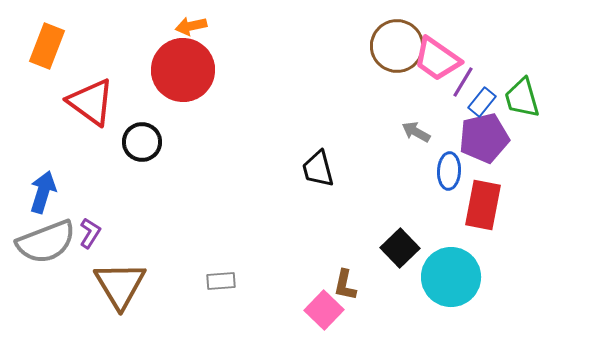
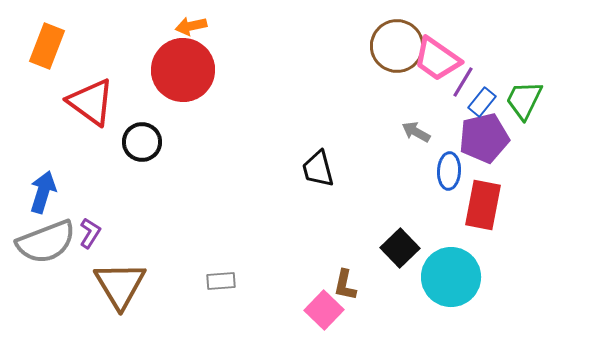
green trapezoid: moved 2 px right, 2 px down; rotated 42 degrees clockwise
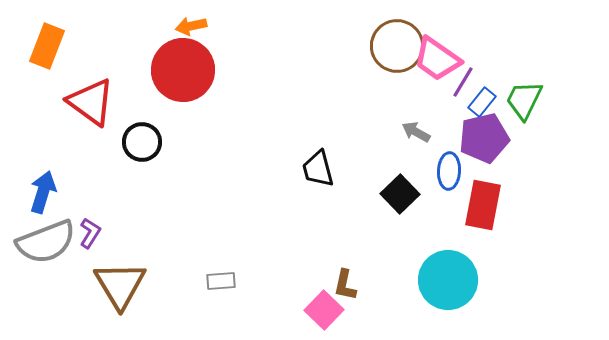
black square: moved 54 px up
cyan circle: moved 3 px left, 3 px down
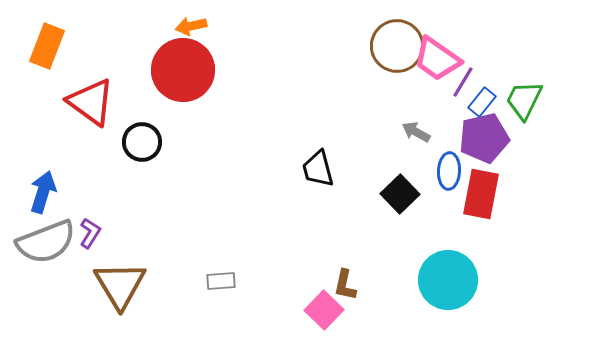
red rectangle: moved 2 px left, 11 px up
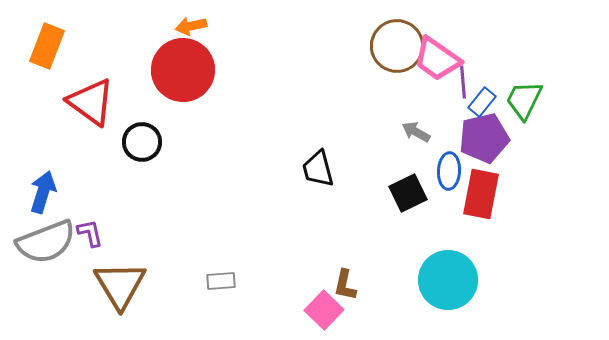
purple line: rotated 36 degrees counterclockwise
black square: moved 8 px right, 1 px up; rotated 18 degrees clockwise
purple L-shape: rotated 44 degrees counterclockwise
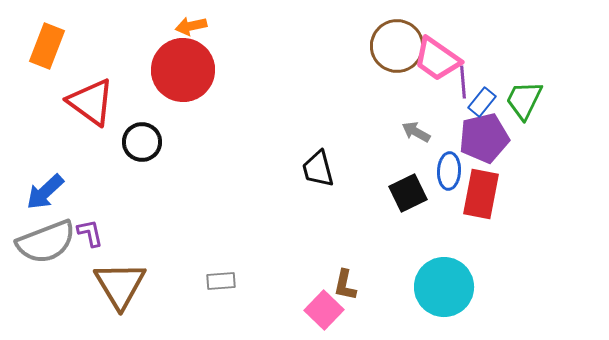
blue arrow: moved 2 px right; rotated 150 degrees counterclockwise
cyan circle: moved 4 px left, 7 px down
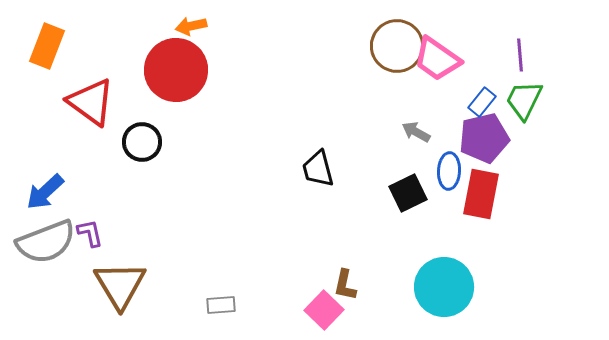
red circle: moved 7 px left
purple line: moved 57 px right, 27 px up
gray rectangle: moved 24 px down
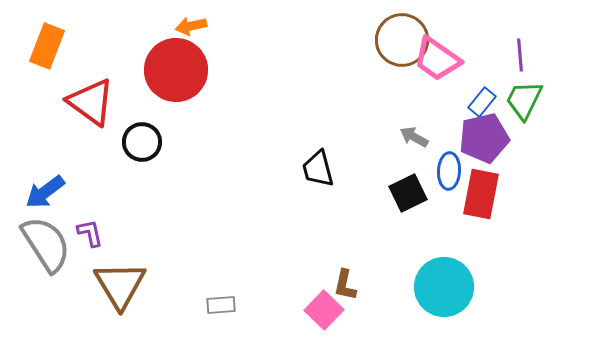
brown circle: moved 5 px right, 6 px up
gray arrow: moved 2 px left, 5 px down
blue arrow: rotated 6 degrees clockwise
gray semicircle: moved 2 px down; rotated 102 degrees counterclockwise
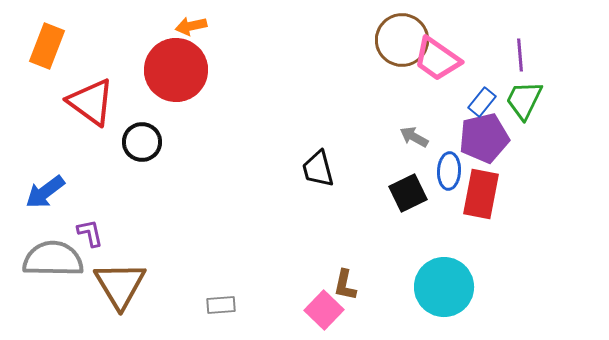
gray semicircle: moved 7 px right, 15 px down; rotated 56 degrees counterclockwise
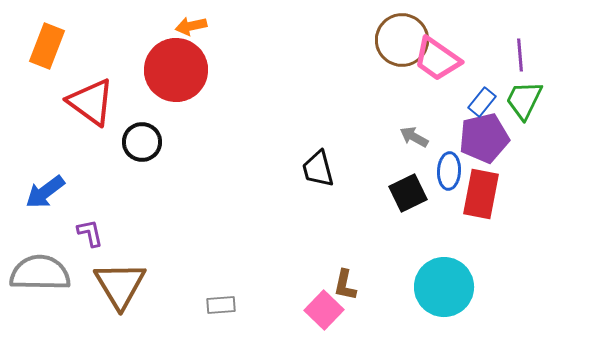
gray semicircle: moved 13 px left, 14 px down
